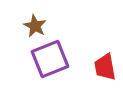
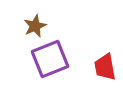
brown star: rotated 20 degrees clockwise
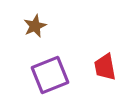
purple square: moved 16 px down
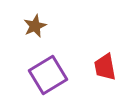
purple square: moved 2 px left; rotated 9 degrees counterclockwise
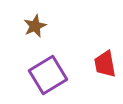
red trapezoid: moved 3 px up
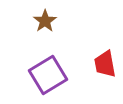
brown star: moved 10 px right, 5 px up; rotated 10 degrees counterclockwise
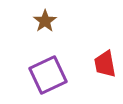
purple square: rotated 6 degrees clockwise
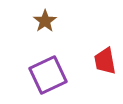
red trapezoid: moved 3 px up
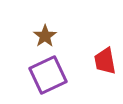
brown star: moved 15 px down
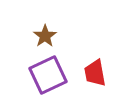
red trapezoid: moved 10 px left, 12 px down
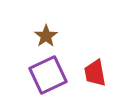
brown star: moved 1 px right
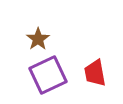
brown star: moved 8 px left, 3 px down
